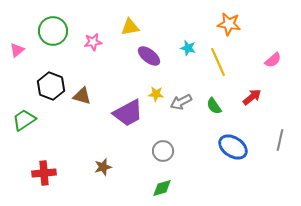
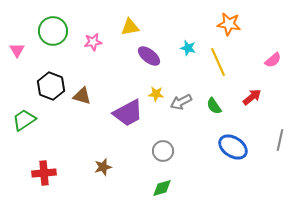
pink triangle: rotated 21 degrees counterclockwise
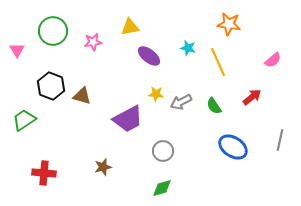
purple trapezoid: moved 6 px down
red cross: rotated 10 degrees clockwise
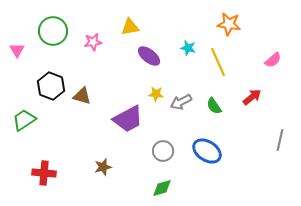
blue ellipse: moved 26 px left, 4 px down
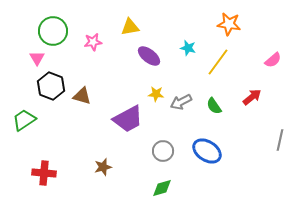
pink triangle: moved 20 px right, 8 px down
yellow line: rotated 60 degrees clockwise
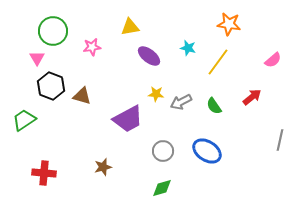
pink star: moved 1 px left, 5 px down
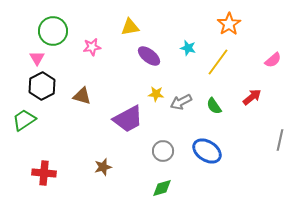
orange star: rotated 30 degrees clockwise
black hexagon: moved 9 px left; rotated 12 degrees clockwise
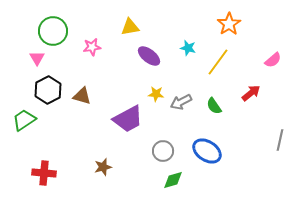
black hexagon: moved 6 px right, 4 px down
red arrow: moved 1 px left, 4 px up
green diamond: moved 11 px right, 8 px up
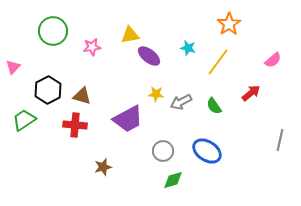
yellow triangle: moved 8 px down
pink triangle: moved 24 px left, 9 px down; rotated 14 degrees clockwise
red cross: moved 31 px right, 48 px up
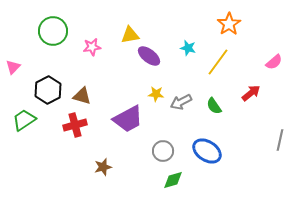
pink semicircle: moved 1 px right, 2 px down
red cross: rotated 20 degrees counterclockwise
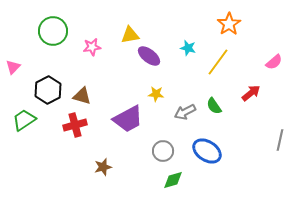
gray arrow: moved 4 px right, 10 px down
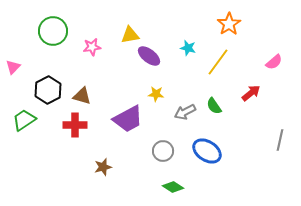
red cross: rotated 15 degrees clockwise
green diamond: moved 7 px down; rotated 50 degrees clockwise
